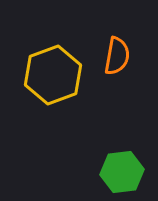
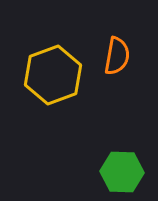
green hexagon: rotated 9 degrees clockwise
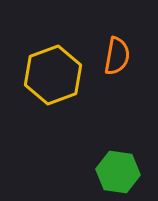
green hexagon: moved 4 px left; rotated 6 degrees clockwise
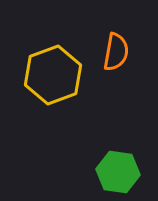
orange semicircle: moved 1 px left, 4 px up
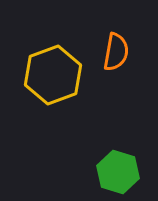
green hexagon: rotated 9 degrees clockwise
